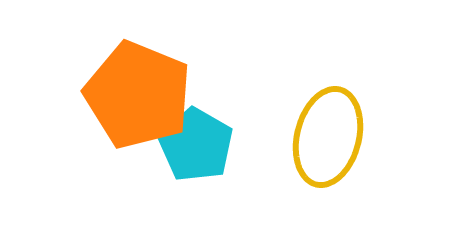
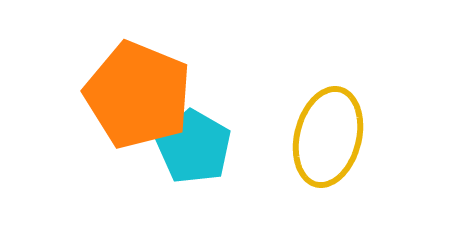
cyan pentagon: moved 2 px left, 2 px down
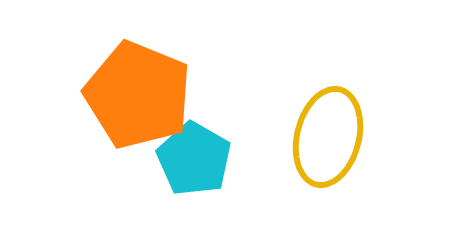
cyan pentagon: moved 12 px down
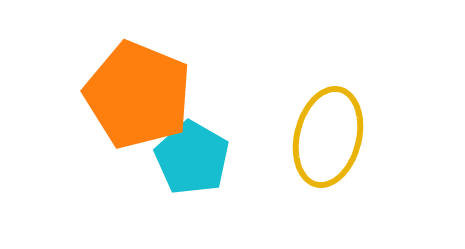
cyan pentagon: moved 2 px left, 1 px up
